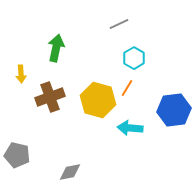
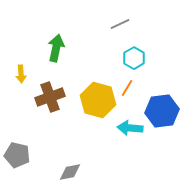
gray line: moved 1 px right
blue hexagon: moved 12 px left, 1 px down
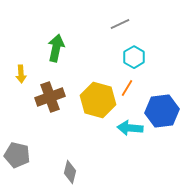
cyan hexagon: moved 1 px up
gray diamond: rotated 65 degrees counterclockwise
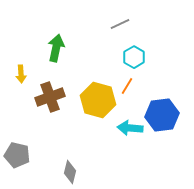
orange line: moved 2 px up
blue hexagon: moved 4 px down
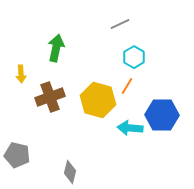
blue hexagon: rotated 8 degrees clockwise
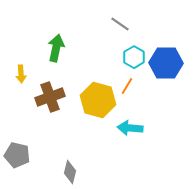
gray line: rotated 60 degrees clockwise
blue hexagon: moved 4 px right, 52 px up
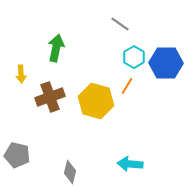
yellow hexagon: moved 2 px left, 1 px down
cyan arrow: moved 36 px down
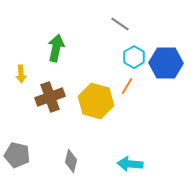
gray diamond: moved 1 px right, 11 px up
